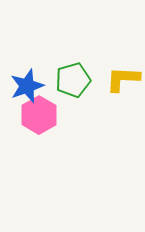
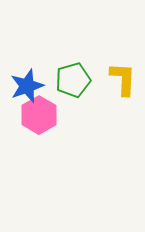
yellow L-shape: rotated 90 degrees clockwise
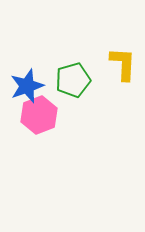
yellow L-shape: moved 15 px up
pink hexagon: rotated 9 degrees clockwise
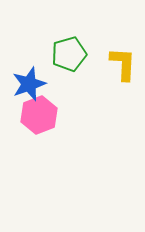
green pentagon: moved 4 px left, 26 px up
blue star: moved 2 px right, 2 px up
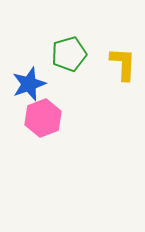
pink hexagon: moved 4 px right, 3 px down
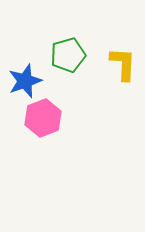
green pentagon: moved 1 px left, 1 px down
blue star: moved 4 px left, 3 px up
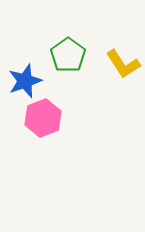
green pentagon: rotated 20 degrees counterclockwise
yellow L-shape: rotated 144 degrees clockwise
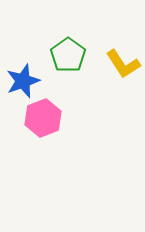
blue star: moved 2 px left
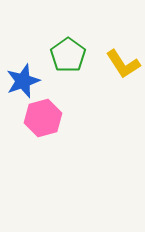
pink hexagon: rotated 6 degrees clockwise
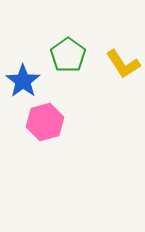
blue star: rotated 16 degrees counterclockwise
pink hexagon: moved 2 px right, 4 px down
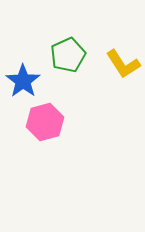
green pentagon: rotated 12 degrees clockwise
